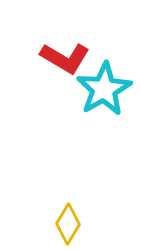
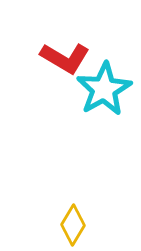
yellow diamond: moved 5 px right, 1 px down
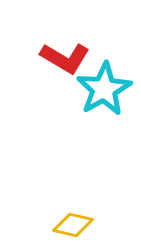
yellow diamond: rotated 72 degrees clockwise
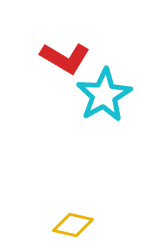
cyan star: moved 6 px down
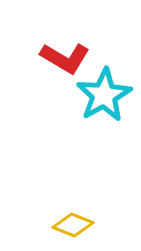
yellow diamond: rotated 9 degrees clockwise
